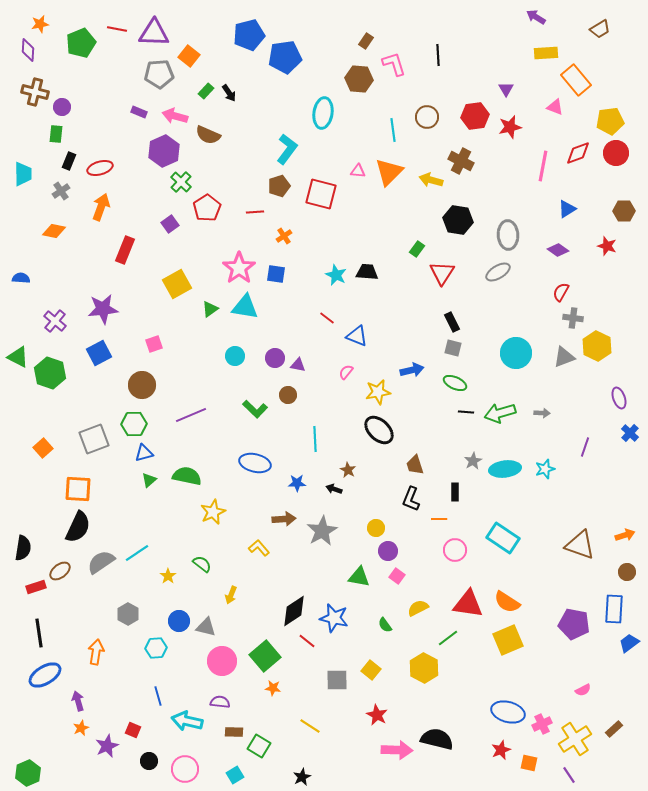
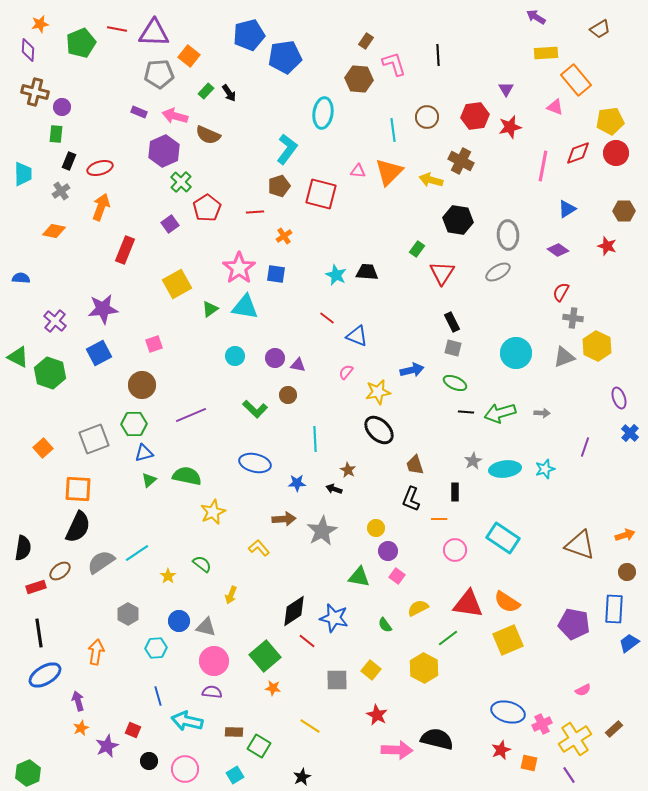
pink circle at (222, 661): moved 8 px left
purple semicircle at (220, 702): moved 8 px left, 10 px up
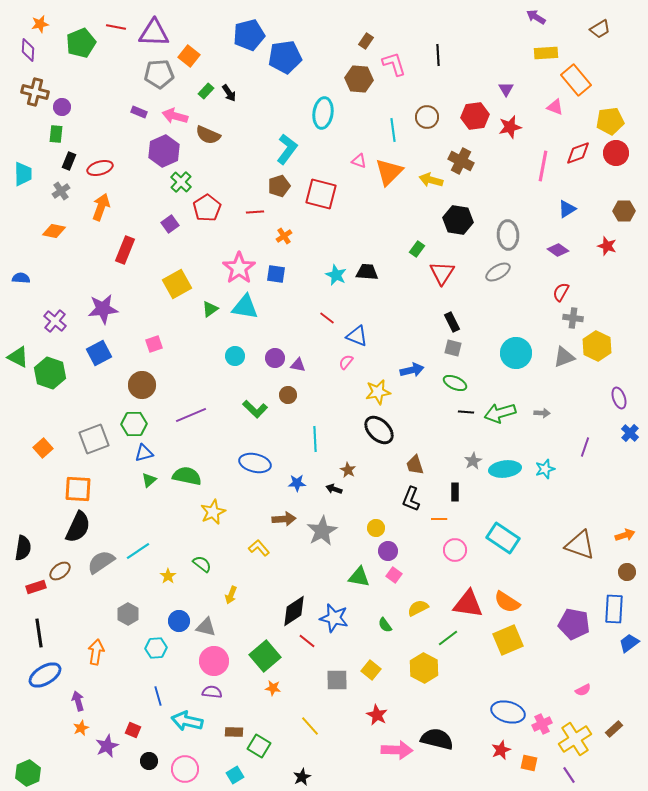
red line at (117, 29): moved 1 px left, 2 px up
pink triangle at (358, 171): moved 1 px right, 10 px up; rotated 14 degrees clockwise
pink semicircle at (346, 372): moved 10 px up
cyan line at (137, 553): moved 1 px right, 2 px up
pink square at (397, 576): moved 3 px left, 1 px up
yellow line at (310, 726): rotated 15 degrees clockwise
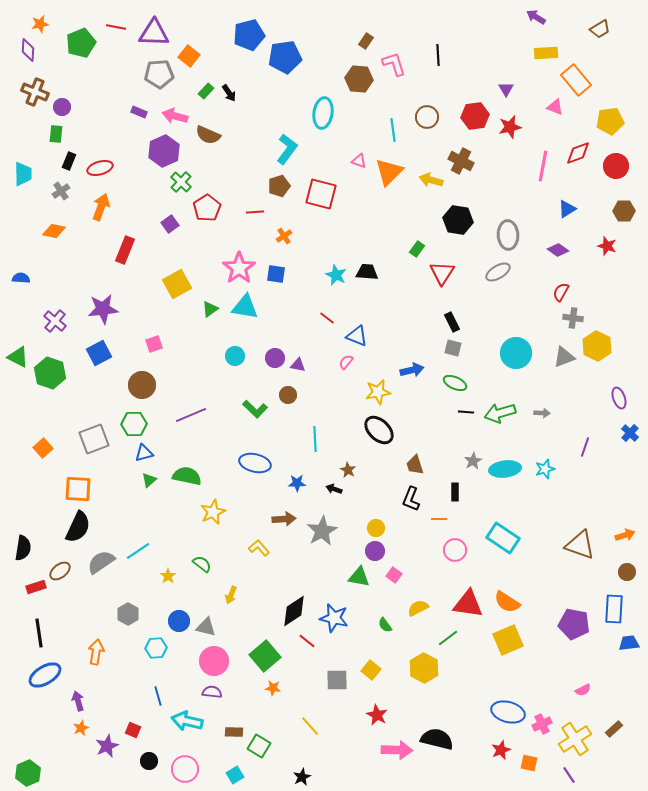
brown cross at (35, 92): rotated 8 degrees clockwise
red circle at (616, 153): moved 13 px down
purple circle at (388, 551): moved 13 px left
blue trapezoid at (629, 643): rotated 30 degrees clockwise
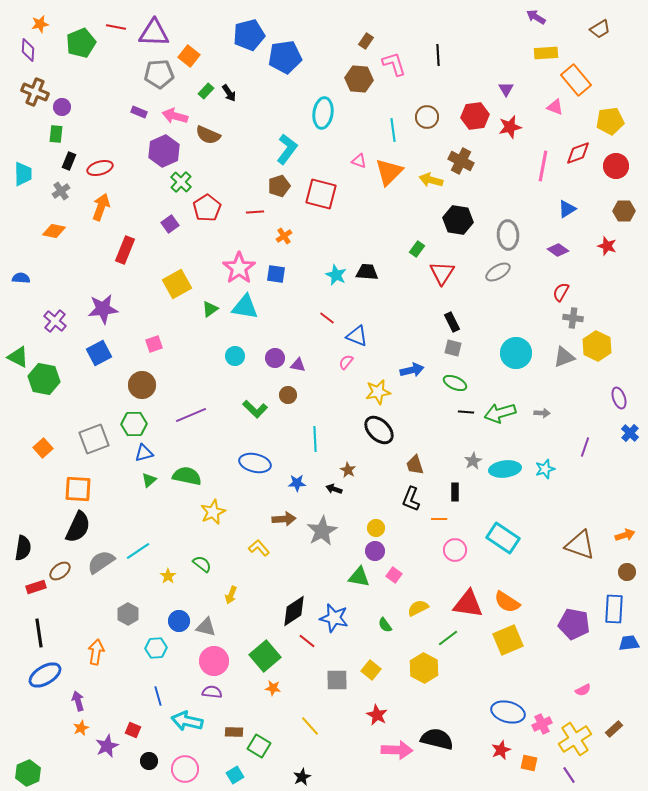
green hexagon at (50, 373): moved 6 px left, 6 px down; rotated 8 degrees counterclockwise
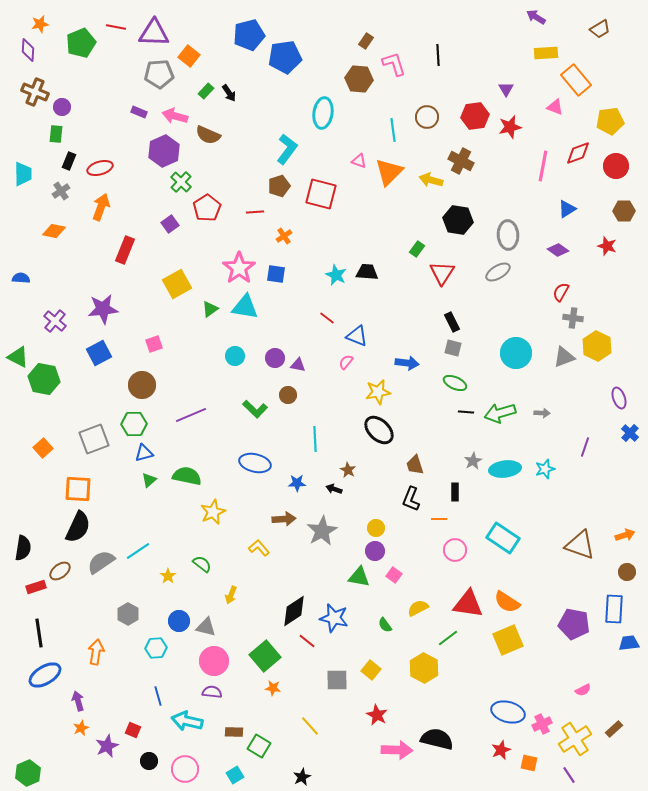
blue arrow at (412, 370): moved 5 px left, 7 px up; rotated 20 degrees clockwise
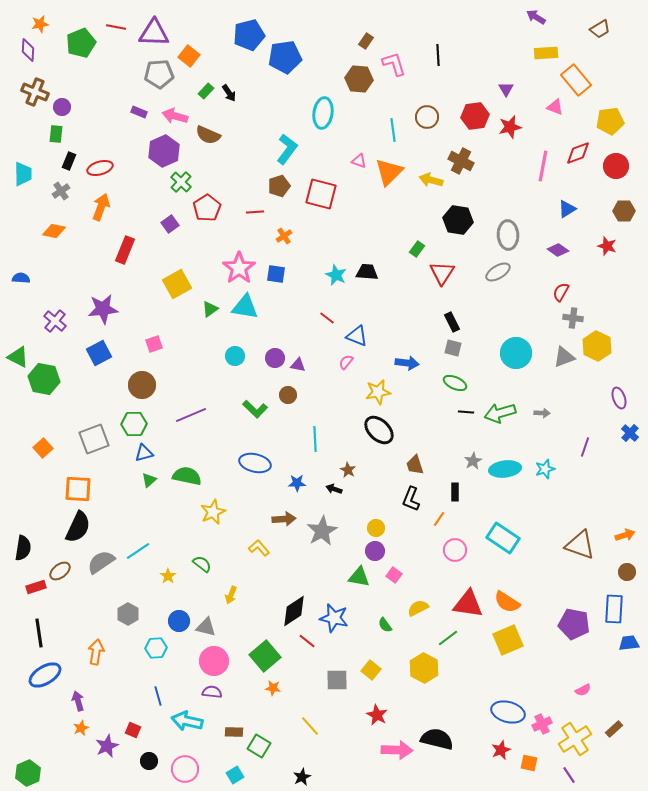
orange line at (439, 519): rotated 56 degrees counterclockwise
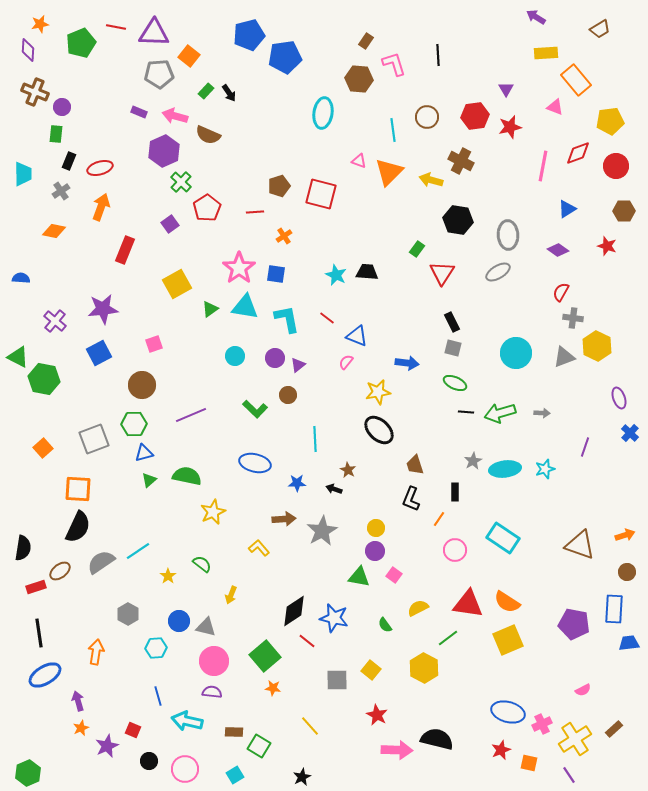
cyan L-shape at (287, 149): moved 170 px down; rotated 48 degrees counterclockwise
purple triangle at (298, 365): rotated 49 degrees counterclockwise
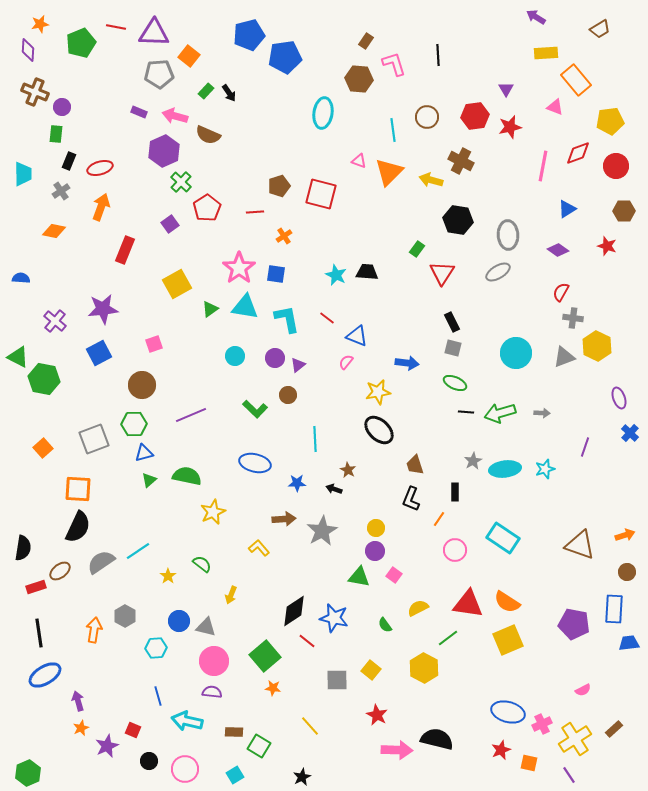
gray hexagon at (128, 614): moved 3 px left, 2 px down
orange arrow at (96, 652): moved 2 px left, 22 px up
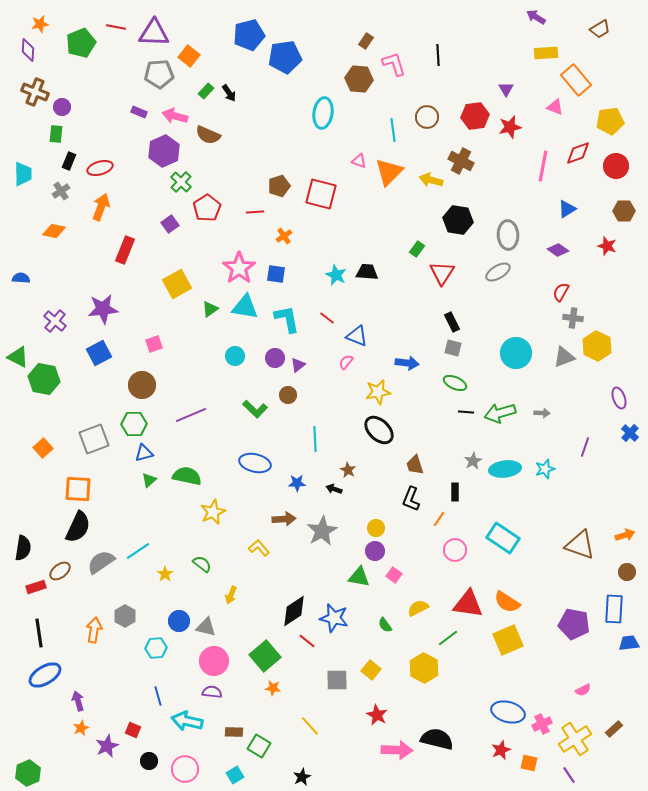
yellow star at (168, 576): moved 3 px left, 2 px up
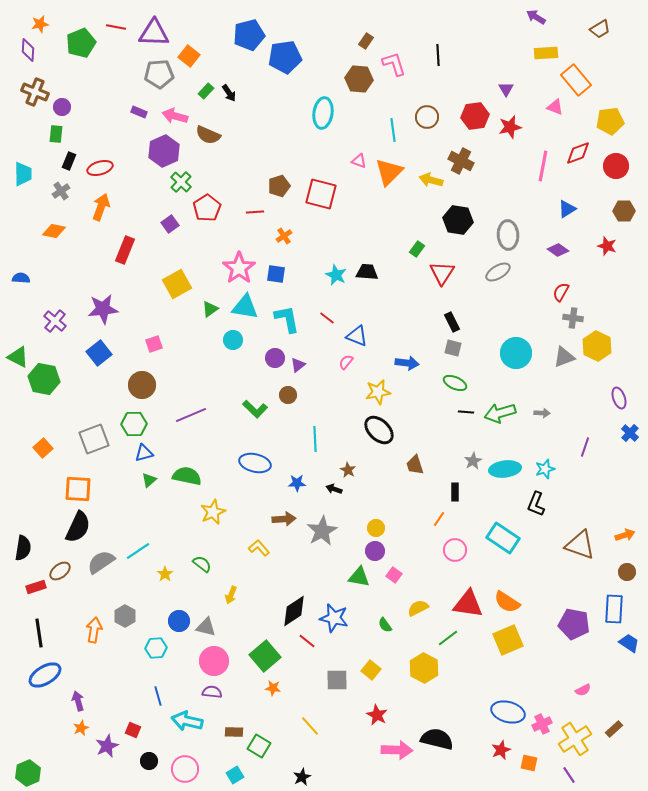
blue square at (99, 353): rotated 10 degrees counterclockwise
cyan circle at (235, 356): moved 2 px left, 16 px up
black L-shape at (411, 499): moved 125 px right, 5 px down
blue trapezoid at (629, 643): rotated 40 degrees clockwise
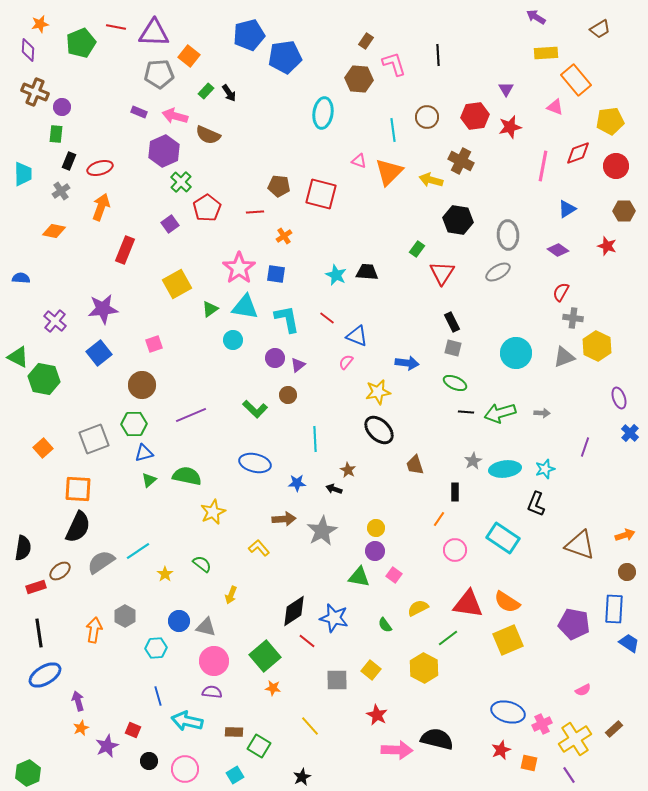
brown pentagon at (279, 186): rotated 25 degrees clockwise
